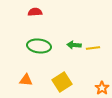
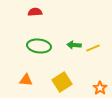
yellow line: rotated 16 degrees counterclockwise
orange star: moved 2 px left
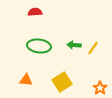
yellow line: rotated 32 degrees counterclockwise
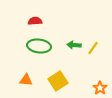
red semicircle: moved 9 px down
yellow square: moved 4 px left, 1 px up
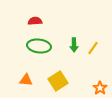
green arrow: rotated 96 degrees counterclockwise
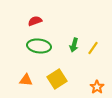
red semicircle: rotated 16 degrees counterclockwise
green arrow: rotated 16 degrees clockwise
yellow square: moved 1 px left, 2 px up
orange star: moved 3 px left, 1 px up
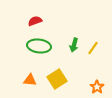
orange triangle: moved 4 px right
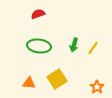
red semicircle: moved 3 px right, 7 px up
orange triangle: moved 1 px left, 3 px down
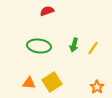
red semicircle: moved 9 px right, 3 px up
yellow square: moved 5 px left, 3 px down
